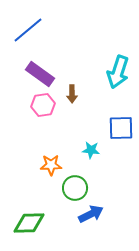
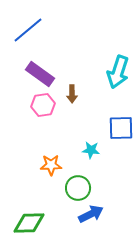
green circle: moved 3 px right
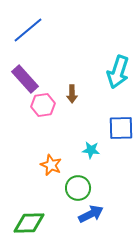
purple rectangle: moved 15 px left, 5 px down; rotated 12 degrees clockwise
orange star: rotated 25 degrees clockwise
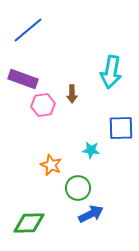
cyan arrow: moved 7 px left; rotated 8 degrees counterclockwise
purple rectangle: moved 2 px left; rotated 28 degrees counterclockwise
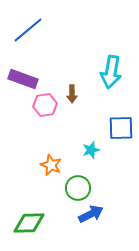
pink hexagon: moved 2 px right
cyan star: rotated 24 degrees counterclockwise
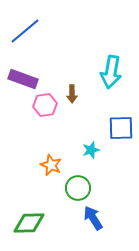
blue line: moved 3 px left, 1 px down
blue arrow: moved 2 px right, 4 px down; rotated 95 degrees counterclockwise
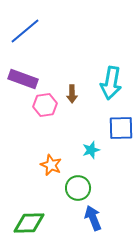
cyan arrow: moved 11 px down
blue arrow: rotated 10 degrees clockwise
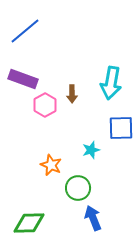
pink hexagon: rotated 20 degrees counterclockwise
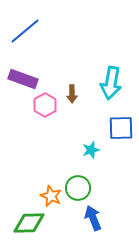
orange star: moved 31 px down
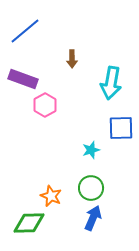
brown arrow: moved 35 px up
green circle: moved 13 px right
blue arrow: rotated 45 degrees clockwise
